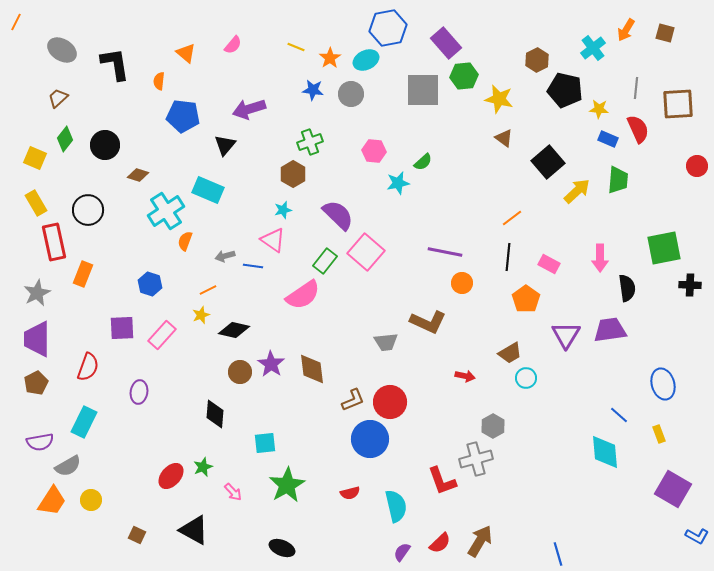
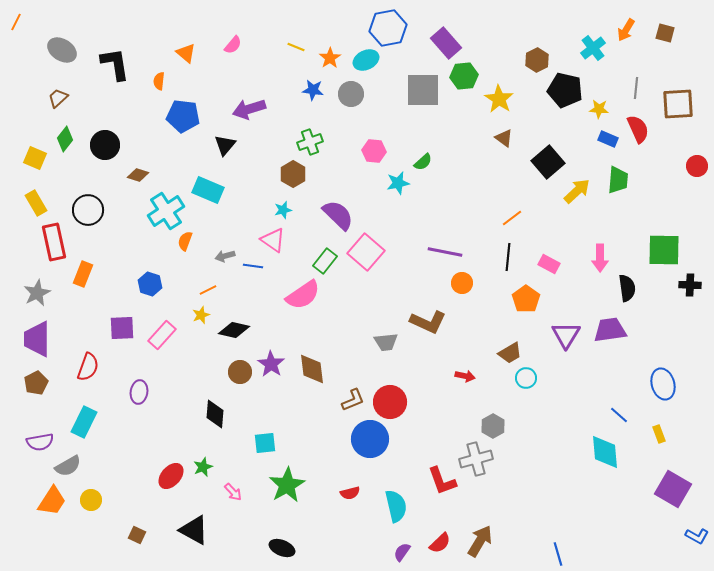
yellow star at (499, 99): rotated 20 degrees clockwise
green square at (664, 248): moved 2 px down; rotated 12 degrees clockwise
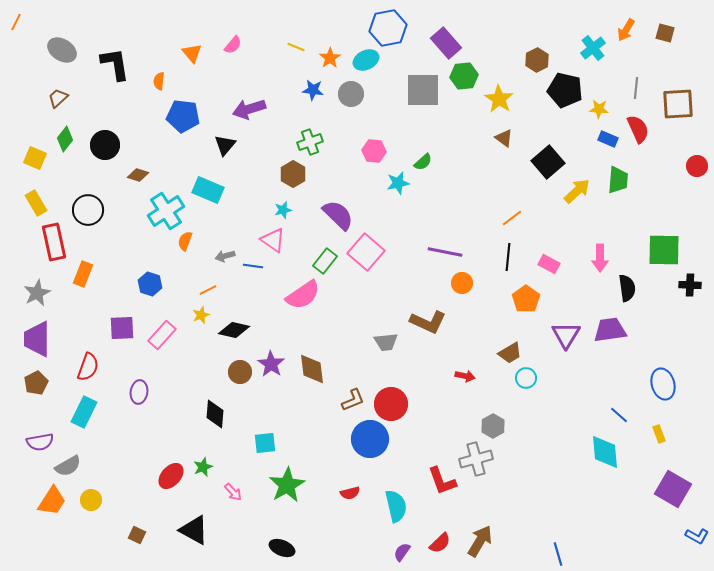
orange triangle at (186, 53): moved 6 px right; rotated 10 degrees clockwise
red circle at (390, 402): moved 1 px right, 2 px down
cyan rectangle at (84, 422): moved 10 px up
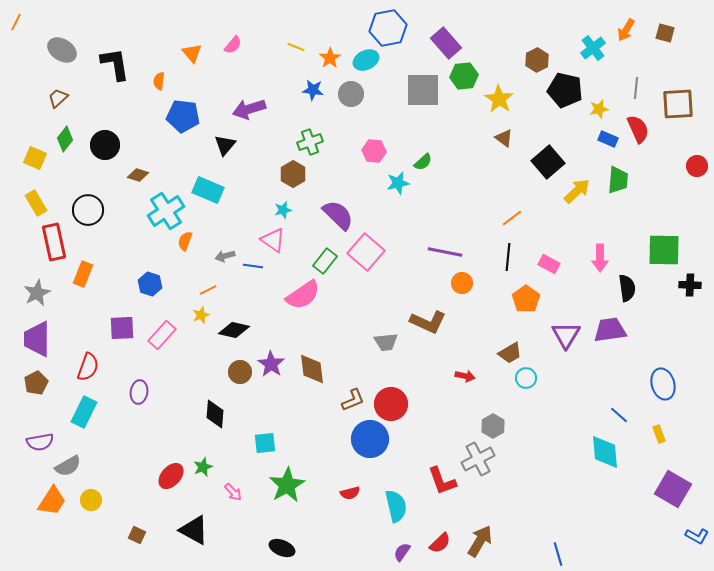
yellow star at (599, 109): rotated 18 degrees counterclockwise
gray cross at (476, 459): moved 2 px right; rotated 12 degrees counterclockwise
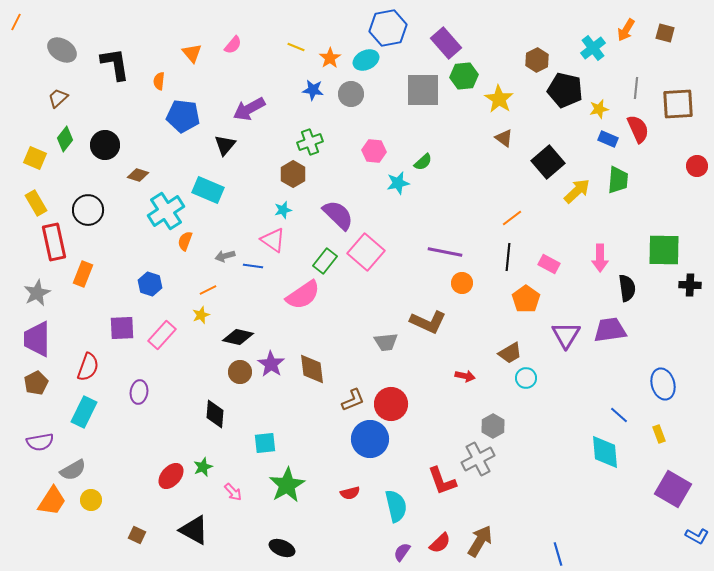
purple arrow at (249, 109): rotated 12 degrees counterclockwise
black diamond at (234, 330): moved 4 px right, 7 px down
gray semicircle at (68, 466): moved 5 px right, 4 px down
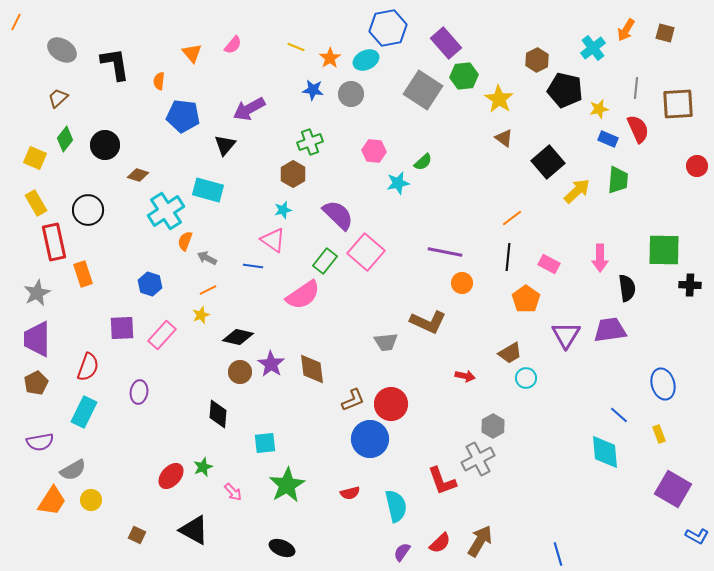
gray square at (423, 90): rotated 33 degrees clockwise
cyan rectangle at (208, 190): rotated 8 degrees counterclockwise
gray arrow at (225, 256): moved 18 px left, 2 px down; rotated 42 degrees clockwise
orange rectangle at (83, 274): rotated 40 degrees counterclockwise
black diamond at (215, 414): moved 3 px right
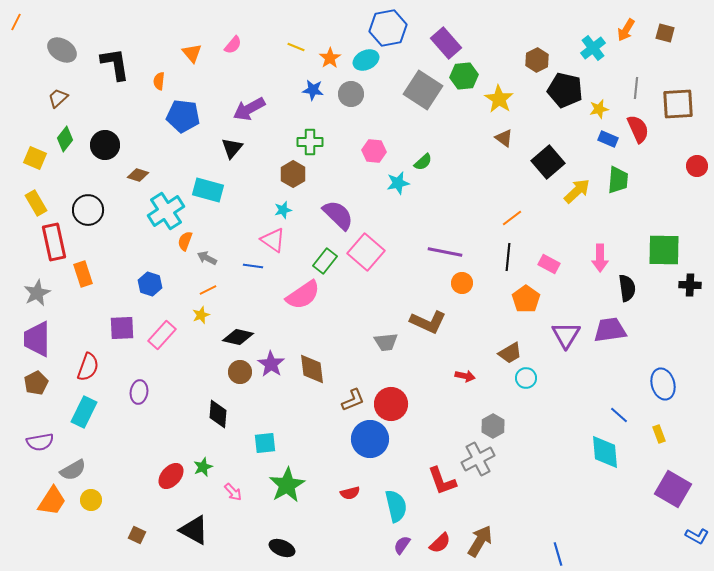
green cross at (310, 142): rotated 20 degrees clockwise
black triangle at (225, 145): moved 7 px right, 3 px down
purple semicircle at (402, 552): moved 7 px up
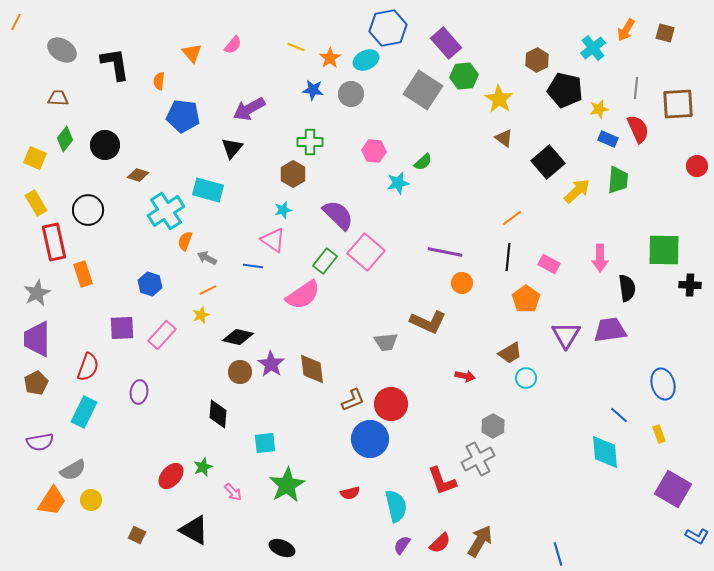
brown trapezoid at (58, 98): rotated 45 degrees clockwise
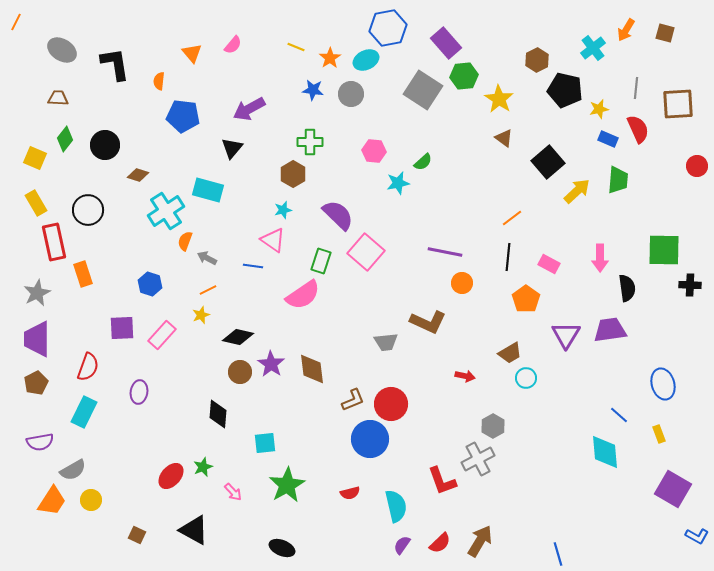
green rectangle at (325, 261): moved 4 px left; rotated 20 degrees counterclockwise
